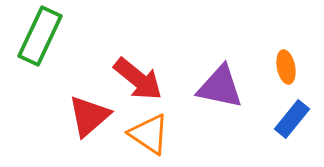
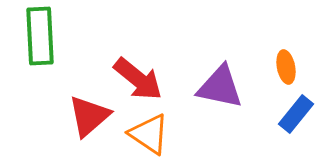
green rectangle: rotated 28 degrees counterclockwise
blue rectangle: moved 4 px right, 5 px up
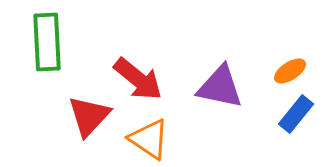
green rectangle: moved 7 px right, 6 px down
orange ellipse: moved 4 px right, 4 px down; rotated 68 degrees clockwise
red triangle: rotated 6 degrees counterclockwise
orange triangle: moved 5 px down
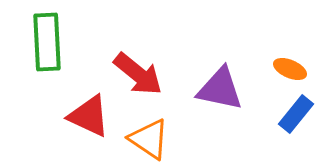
orange ellipse: moved 2 px up; rotated 56 degrees clockwise
red arrow: moved 5 px up
purple triangle: moved 2 px down
red triangle: rotated 48 degrees counterclockwise
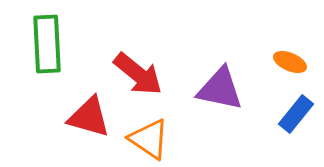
green rectangle: moved 2 px down
orange ellipse: moved 7 px up
red triangle: moved 1 px down; rotated 9 degrees counterclockwise
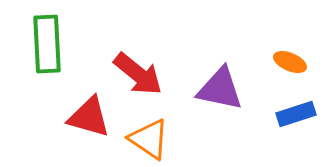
blue rectangle: rotated 33 degrees clockwise
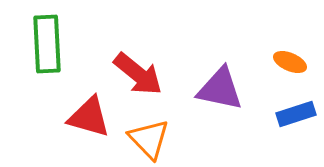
orange triangle: rotated 12 degrees clockwise
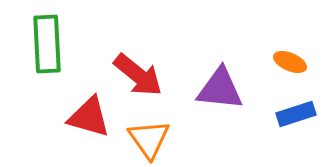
red arrow: moved 1 px down
purple triangle: rotated 6 degrees counterclockwise
orange triangle: rotated 9 degrees clockwise
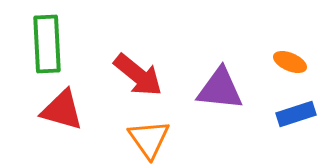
red triangle: moved 27 px left, 7 px up
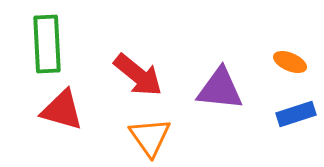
orange triangle: moved 1 px right, 2 px up
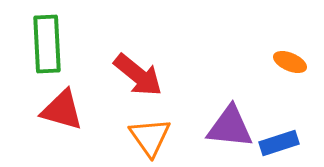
purple triangle: moved 10 px right, 38 px down
blue rectangle: moved 17 px left, 29 px down
